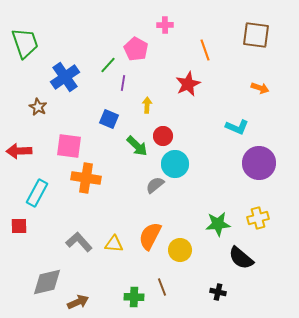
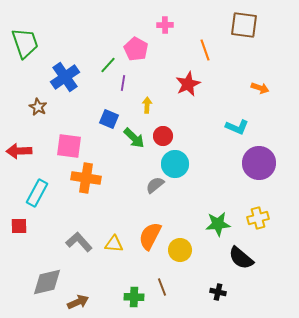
brown square: moved 12 px left, 10 px up
green arrow: moved 3 px left, 8 px up
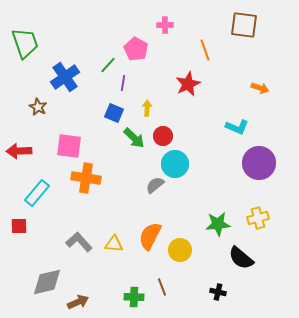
yellow arrow: moved 3 px down
blue square: moved 5 px right, 6 px up
cyan rectangle: rotated 12 degrees clockwise
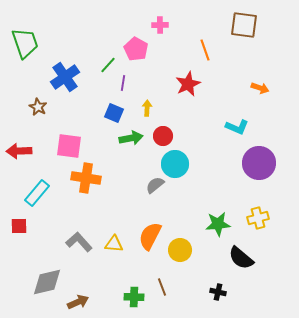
pink cross: moved 5 px left
green arrow: moved 3 px left; rotated 55 degrees counterclockwise
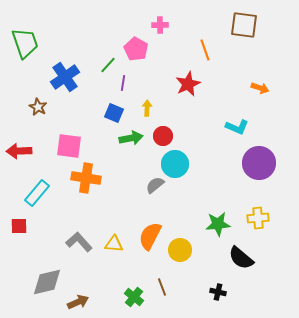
yellow cross: rotated 10 degrees clockwise
green cross: rotated 36 degrees clockwise
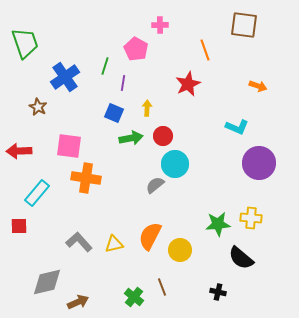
green line: moved 3 px left, 1 px down; rotated 24 degrees counterclockwise
orange arrow: moved 2 px left, 2 px up
yellow cross: moved 7 px left; rotated 10 degrees clockwise
yellow triangle: rotated 18 degrees counterclockwise
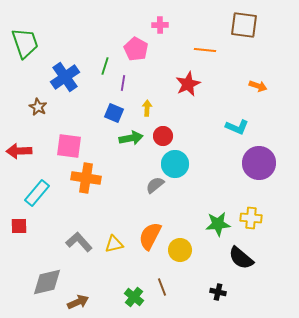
orange line: rotated 65 degrees counterclockwise
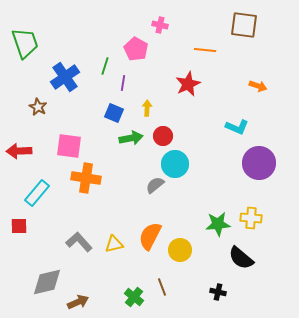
pink cross: rotated 14 degrees clockwise
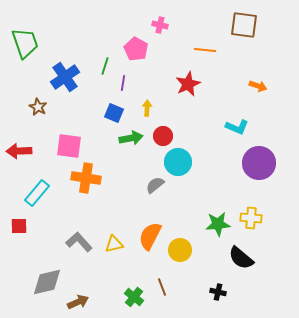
cyan circle: moved 3 px right, 2 px up
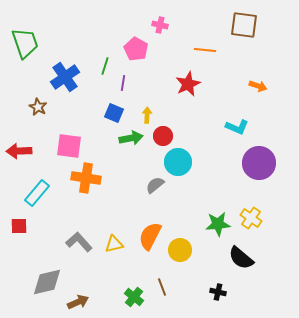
yellow arrow: moved 7 px down
yellow cross: rotated 30 degrees clockwise
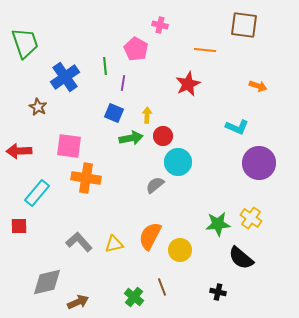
green line: rotated 24 degrees counterclockwise
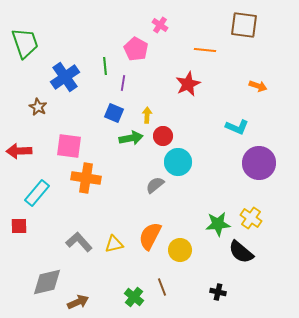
pink cross: rotated 21 degrees clockwise
black semicircle: moved 6 px up
